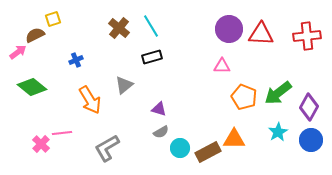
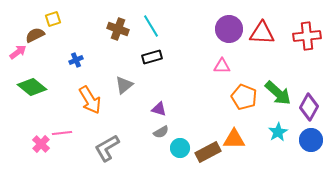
brown cross: moved 1 px left, 1 px down; rotated 20 degrees counterclockwise
red triangle: moved 1 px right, 1 px up
green arrow: rotated 100 degrees counterclockwise
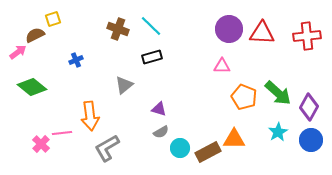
cyan line: rotated 15 degrees counterclockwise
orange arrow: moved 16 px down; rotated 24 degrees clockwise
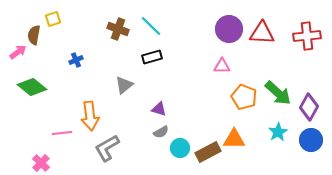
brown semicircle: moved 1 px left; rotated 54 degrees counterclockwise
pink cross: moved 19 px down
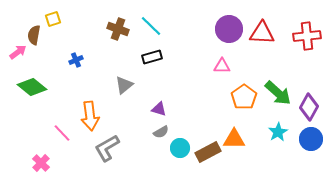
orange pentagon: rotated 15 degrees clockwise
pink line: rotated 54 degrees clockwise
blue circle: moved 1 px up
